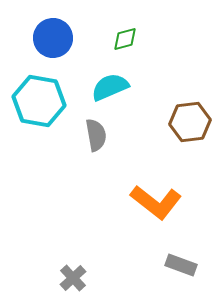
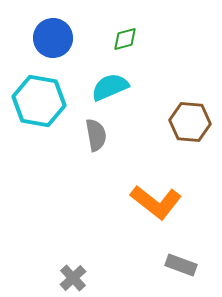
brown hexagon: rotated 12 degrees clockwise
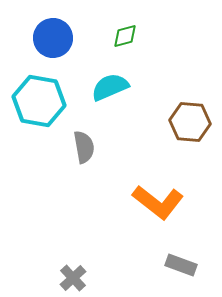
green diamond: moved 3 px up
gray semicircle: moved 12 px left, 12 px down
orange L-shape: moved 2 px right
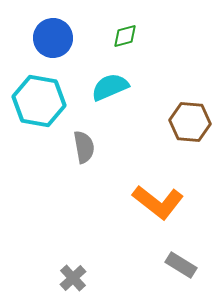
gray rectangle: rotated 12 degrees clockwise
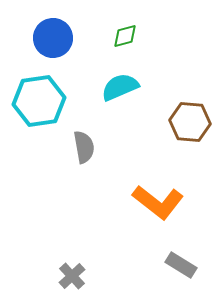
cyan semicircle: moved 10 px right
cyan hexagon: rotated 18 degrees counterclockwise
gray cross: moved 1 px left, 2 px up
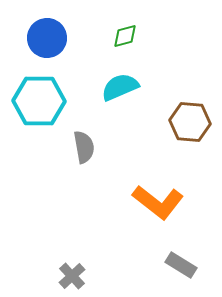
blue circle: moved 6 px left
cyan hexagon: rotated 9 degrees clockwise
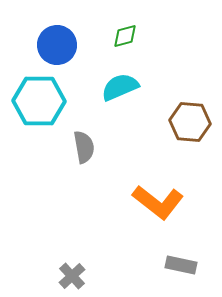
blue circle: moved 10 px right, 7 px down
gray rectangle: rotated 20 degrees counterclockwise
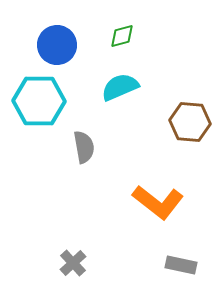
green diamond: moved 3 px left
gray cross: moved 1 px right, 13 px up
